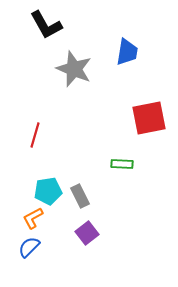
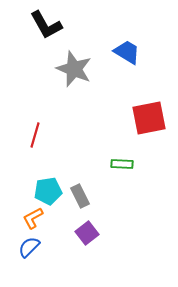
blue trapezoid: rotated 68 degrees counterclockwise
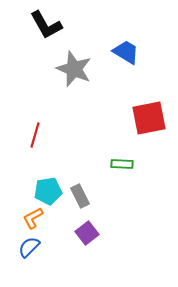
blue trapezoid: moved 1 px left
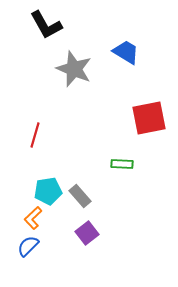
gray rectangle: rotated 15 degrees counterclockwise
orange L-shape: rotated 15 degrees counterclockwise
blue semicircle: moved 1 px left, 1 px up
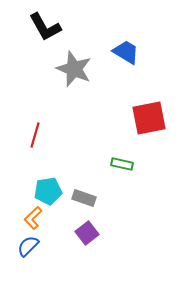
black L-shape: moved 1 px left, 2 px down
green rectangle: rotated 10 degrees clockwise
gray rectangle: moved 4 px right, 2 px down; rotated 30 degrees counterclockwise
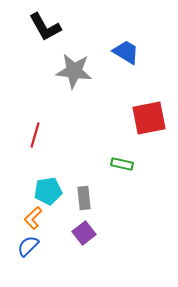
gray star: moved 2 px down; rotated 15 degrees counterclockwise
gray rectangle: rotated 65 degrees clockwise
purple square: moved 3 px left
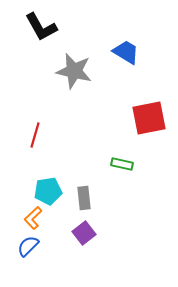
black L-shape: moved 4 px left
gray star: rotated 6 degrees clockwise
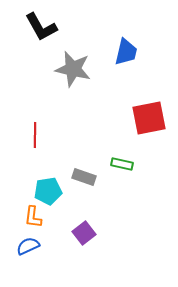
blue trapezoid: rotated 72 degrees clockwise
gray star: moved 1 px left, 2 px up
red line: rotated 15 degrees counterclockwise
gray rectangle: moved 21 px up; rotated 65 degrees counterclockwise
orange L-shape: moved 1 px up; rotated 40 degrees counterclockwise
blue semicircle: rotated 20 degrees clockwise
